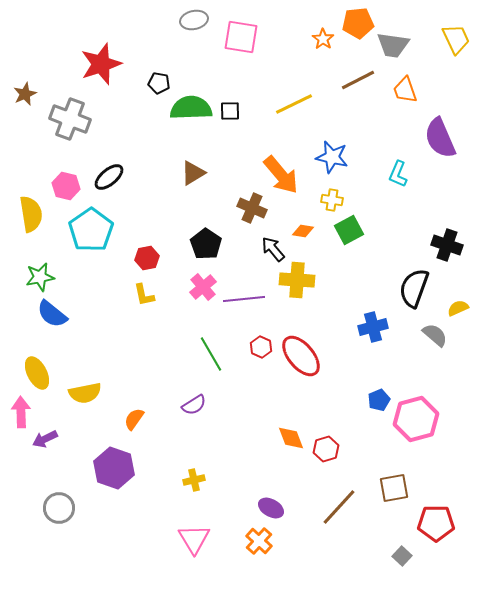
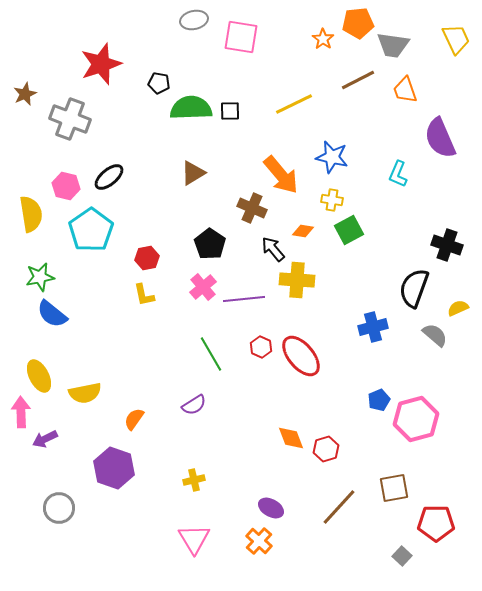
black pentagon at (206, 244): moved 4 px right
yellow ellipse at (37, 373): moved 2 px right, 3 px down
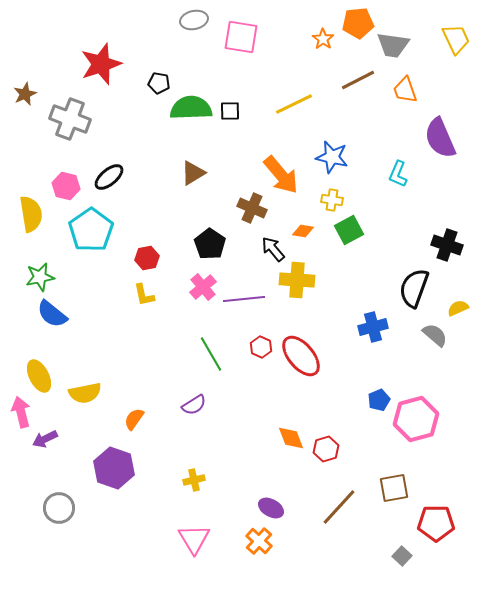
pink arrow at (21, 412): rotated 12 degrees counterclockwise
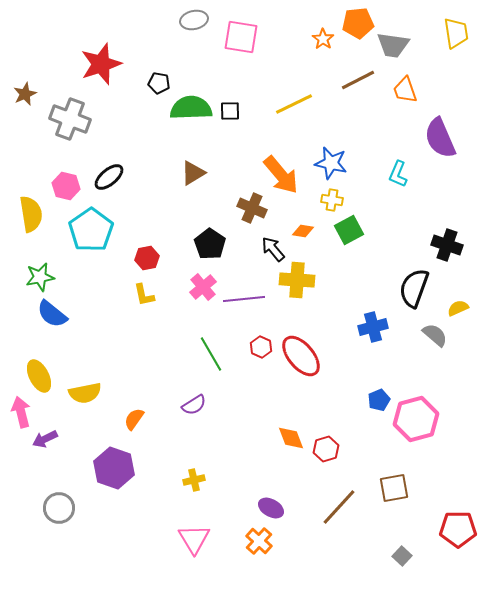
yellow trapezoid at (456, 39): moved 6 px up; rotated 16 degrees clockwise
blue star at (332, 157): moved 1 px left, 6 px down
red pentagon at (436, 523): moved 22 px right, 6 px down
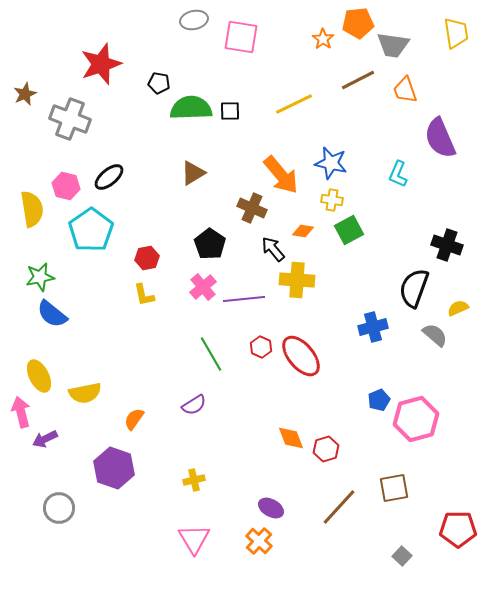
yellow semicircle at (31, 214): moved 1 px right, 5 px up
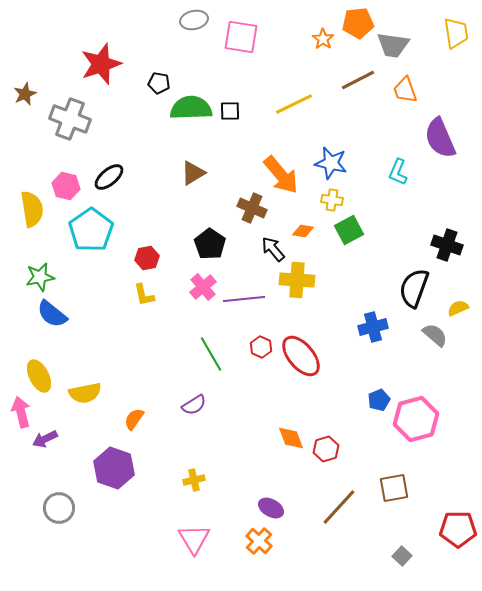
cyan L-shape at (398, 174): moved 2 px up
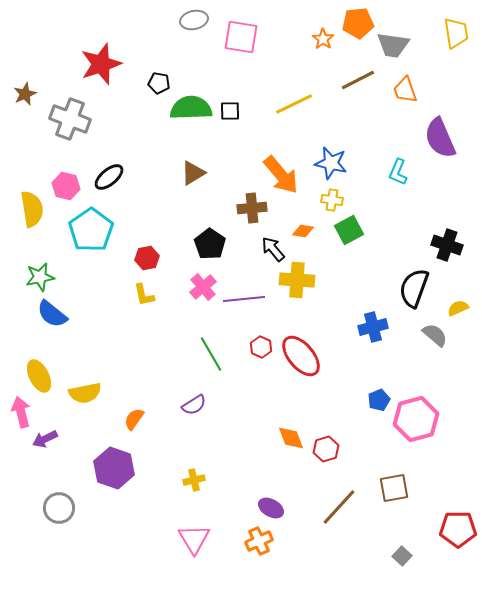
brown cross at (252, 208): rotated 28 degrees counterclockwise
orange cross at (259, 541): rotated 24 degrees clockwise
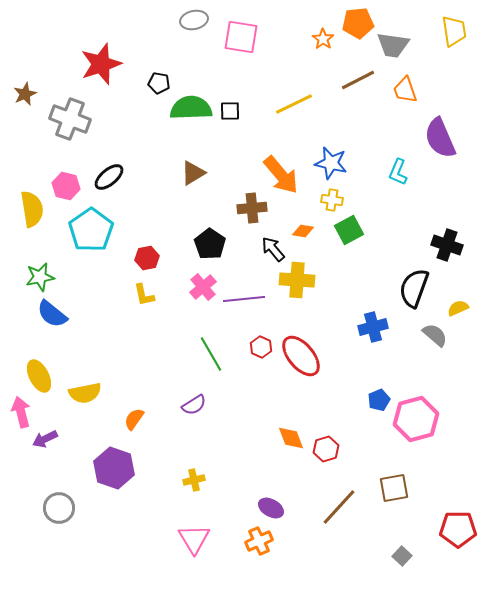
yellow trapezoid at (456, 33): moved 2 px left, 2 px up
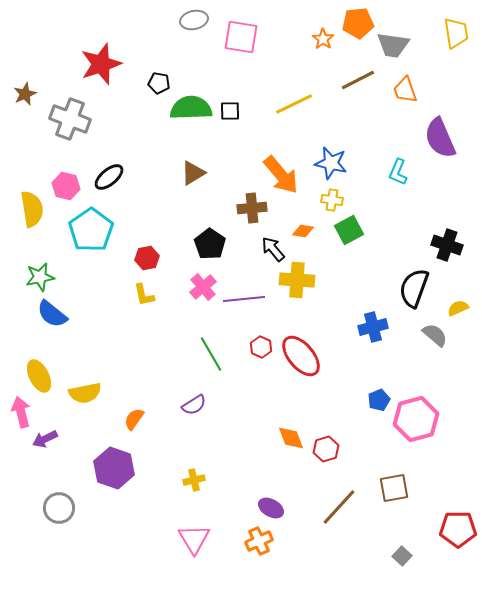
yellow trapezoid at (454, 31): moved 2 px right, 2 px down
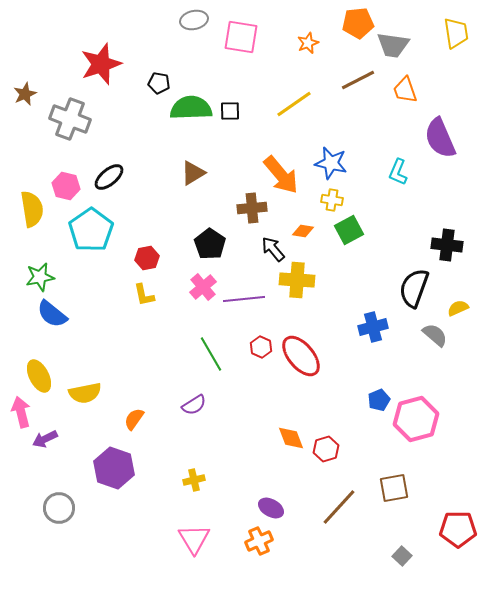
orange star at (323, 39): moved 15 px left, 4 px down; rotated 15 degrees clockwise
yellow line at (294, 104): rotated 9 degrees counterclockwise
black cross at (447, 245): rotated 12 degrees counterclockwise
